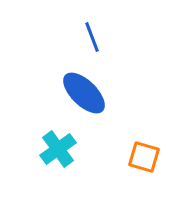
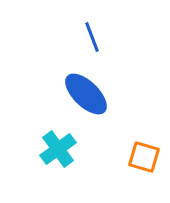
blue ellipse: moved 2 px right, 1 px down
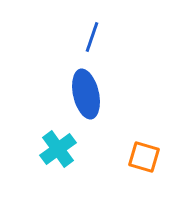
blue line: rotated 40 degrees clockwise
blue ellipse: rotated 33 degrees clockwise
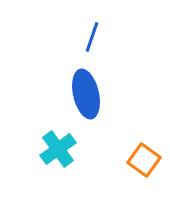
orange square: moved 3 px down; rotated 20 degrees clockwise
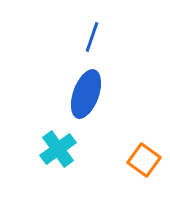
blue ellipse: rotated 33 degrees clockwise
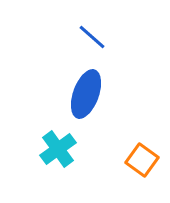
blue line: rotated 68 degrees counterclockwise
orange square: moved 2 px left
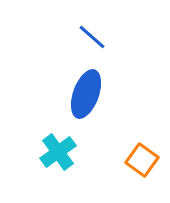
cyan cross: moved 3 px down
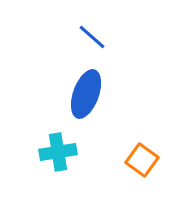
cyan cross: rotated 27 degrees clockwise
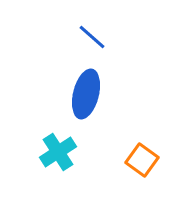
blue ellipse: rotated 6 degrees counterclockwise
cyan cross: rotated 24 degrees counterclockwise
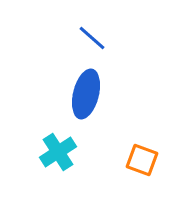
blue line: moved 1 px down
orange square: rotated 16 degrees counterclockwise
